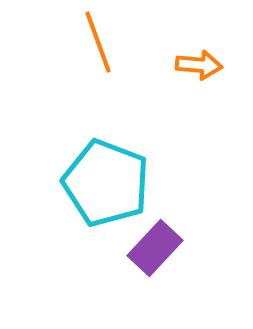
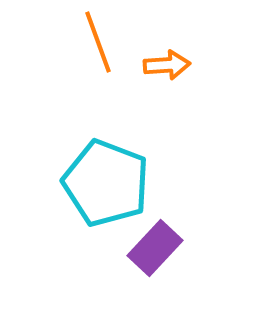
orange arrow: moved 32 px left; rotated 9 degrees counterclockwise
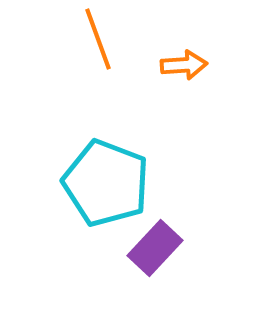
orange line: moved 3 px up
orange arrow: moved 17 px right
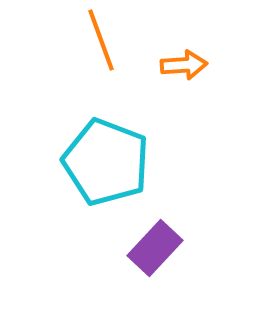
orange line: moved 3 px right, 1 px down
cyan pentagon: moved 21 px up
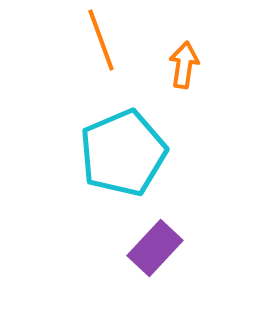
orange arrow: rotated 78 degrees counterclockwise
cyan pentagon: moved 17 px right, 9 px up; rotated 28 degrees clockwise
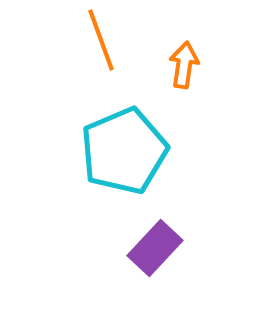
cyan pentagon: moved 1 px right, 2 px up
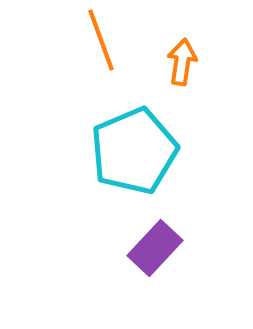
orange arrow: moved 2 px left, 3 px up
cyan pentagon: moved 10 px right
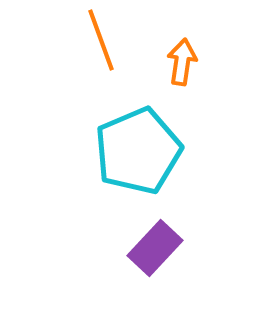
cyan pentagon: moved 4 px right
